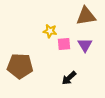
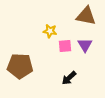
brown triangle: rotated 20 degrees clockwise
pink square: moved 1 px right, 2 px down
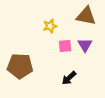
yellow star: moved 5 px up; rotated 24 degrees counterclockwise
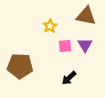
yellow star: rotated 16 degrees counterclockwise
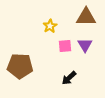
brown triangle: moved 1 px down; rotated 10 degrees counterclockwise
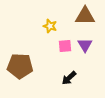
brown triangle: moved 1 px left, 1 px up
yellow star: rotated 24 degrees counterclockwise
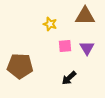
yellow star: moved 2 px up
purple triangle: moved 2 px right, 3 px down
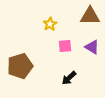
brown triangle: moved 5 px right
yellow star: rotated 24 degrees clockwise
purple triangle: moved 5 px right, 1 px up; rotated 28 degrees counterclockwise
brown pentagon: rotated 20 degrees counterclockwise
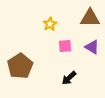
brown triangle: moved 2 px down
brown pentagon: rotated 15 degrees counterclockwise
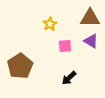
purple triangle: moved 1 px left, 6 px up
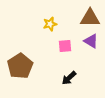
yellow star: rotated 16 degrees clockwise
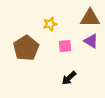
brown pentagon: moved 6 px right, 18 px up
